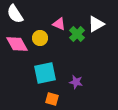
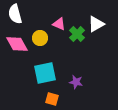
white semicircle: rotated 18 degrees clockwise
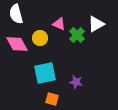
white semicircle: moved 1 px right
green cross: moved 1 px down
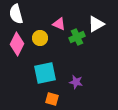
green cross: moved 2 px down; rotated 21 degrees clockwise
pink diamond: rotated 55 degrees clockwise
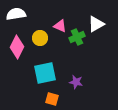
white semicircle: rotated 96 degrees clockwise
pink triangle: moved 1 px right, 2 px down
pink diamond: moved 3 px down
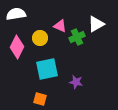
cyan square: moved 2 px right, 4 px up
orange square: moved 12 px left
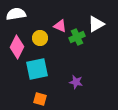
cyan square: moved 10 px left
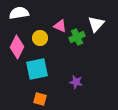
white semicircle: moved 3 px right, 1 px up
white triangle: rotated 18 degrees counterclockwise
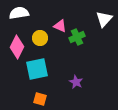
white triangle: moved 8 px right, 5 px up
purple star: rotated 16 degrees clockwise
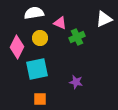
white semicircle: moved 15 px right
white triangle: rotated 24 degrees clockwise
pink triangle: moved 3 px up
purple star: rotated 16 degrees counterclockwise
orange square: rotated 16 degrees counterclockwise
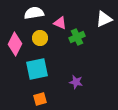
pink diamond: moved 2 px left, 3 px up
orange square: rotated 16 degrees counterclockwise
